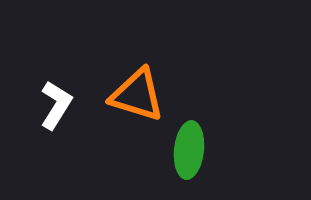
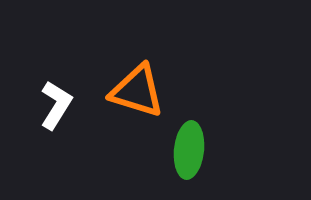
orange triangle: moved 4 px up
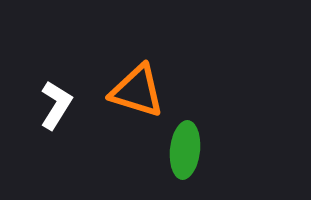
green ellipse: moved 4 px left
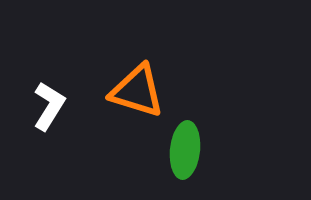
white L-shape: moved 7 px left, 1 px down
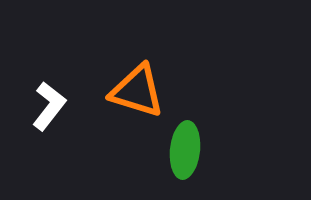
white L-shape: rotated 6 degrees clockwise
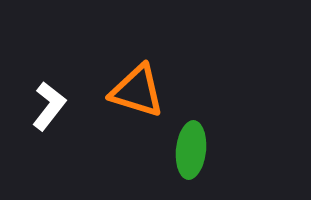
green ellipse: moved 6 px right
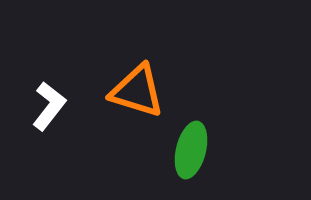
green ellipse: rotated 8 degrees clockwise
